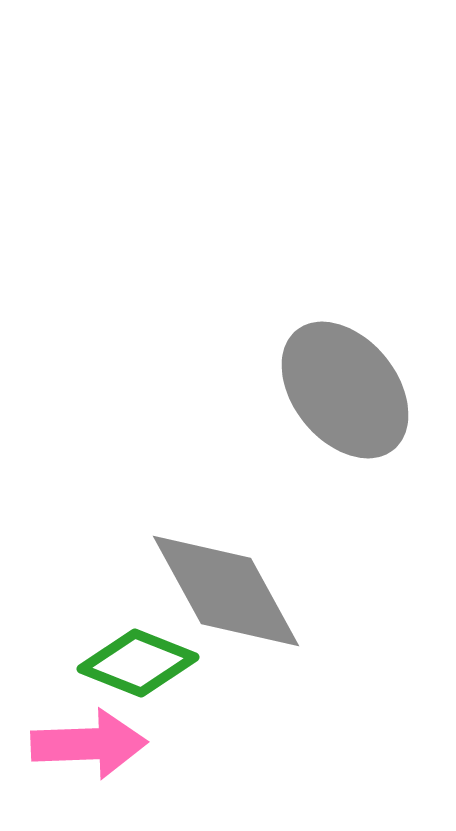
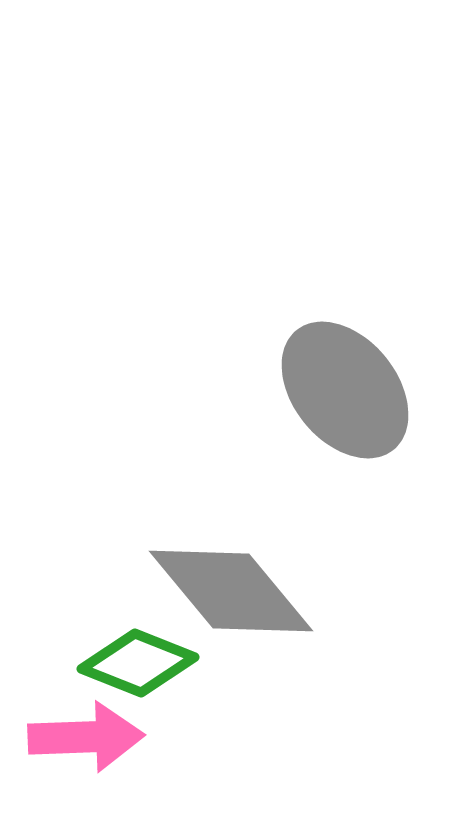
gray diamond: moved 5 px right; rotated 11 degrees counterclockwise
pink arrow: moved 3 px left, 7 px up
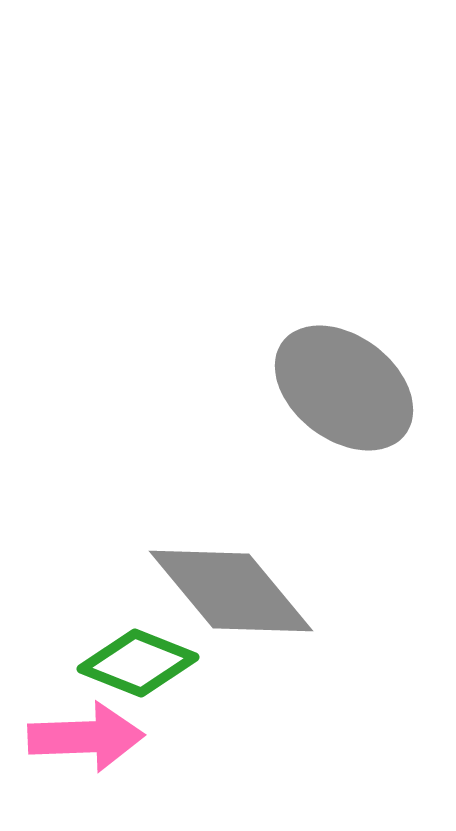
gray ellipse: moved 1 px left, 2 px up; rotated 14 degrees counterclockwise
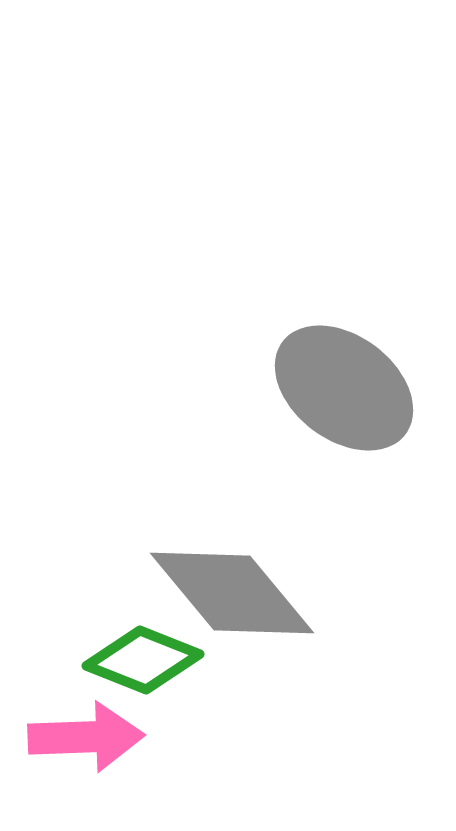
gray diamond: moved 1 px right, 2 px down
green diamond: moved 5 px right, 3 px up
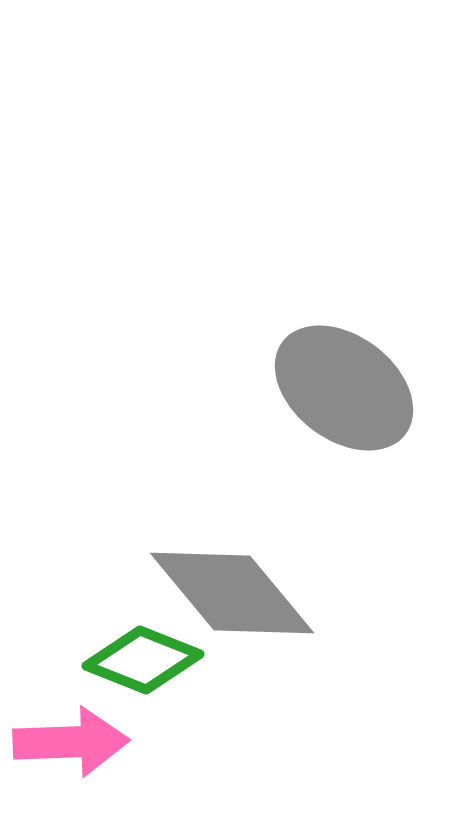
pink arrow: moved 15 px left, 5 px down
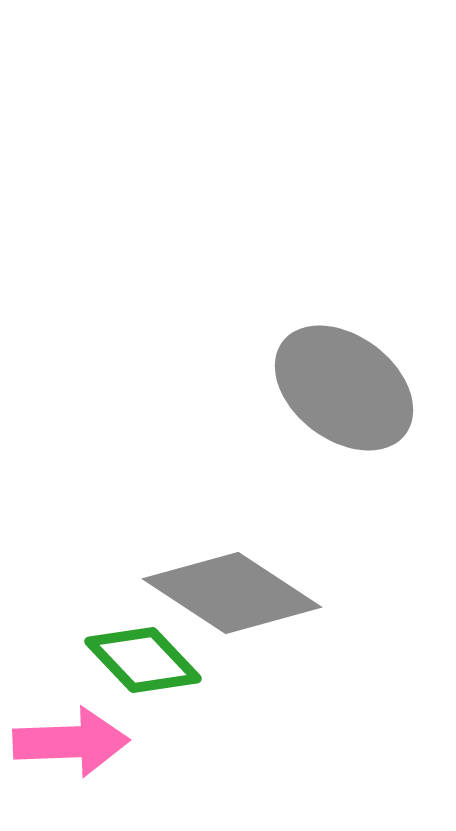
gray diamond: rotated 17 degrees counterclockwise
green diamond: rotated 25 degrees clockwise
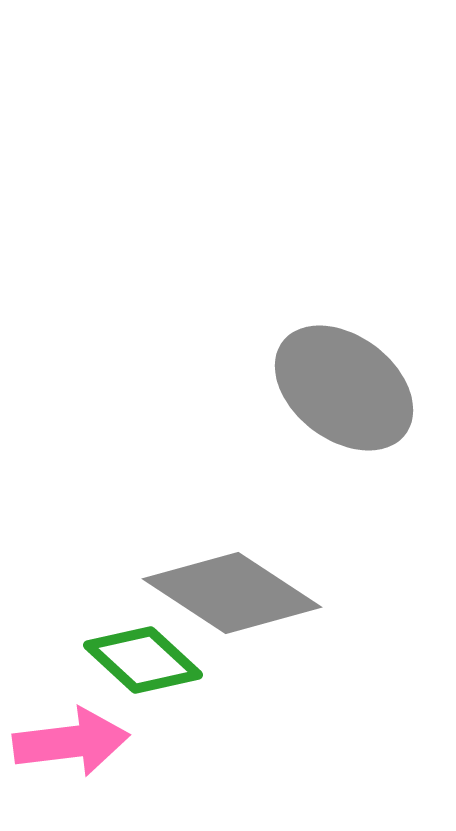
green diamond: rotated 4 degrees counterclockwise
pink arrow: rotated 5 degrees counterclockwise
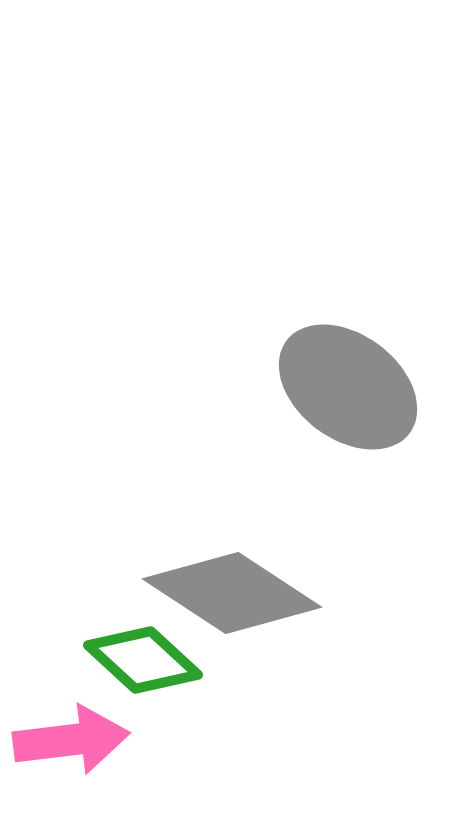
gray ellipse: moved 4 px right, 1 px up
pink arrow: moved 2 px up
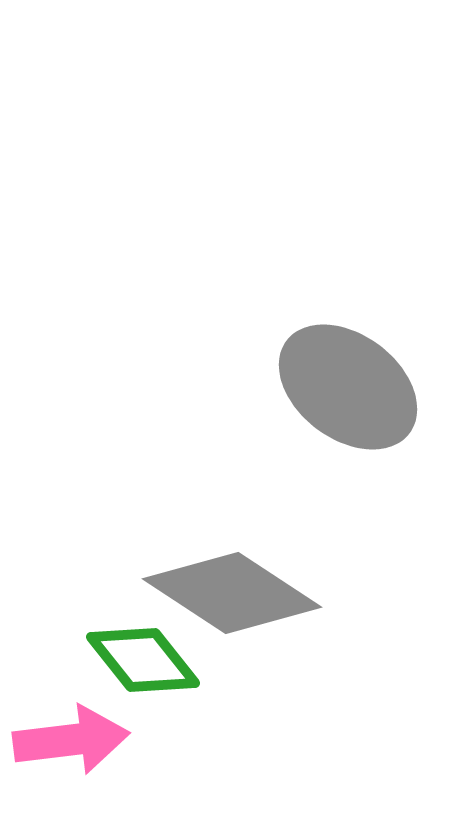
green diamond: rotated 9 degrees clockwise
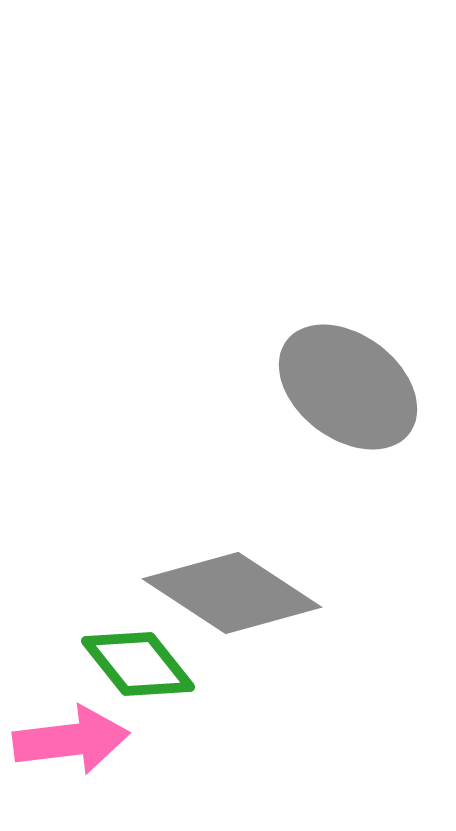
green diamond: moved 5 px left, 4 px down
